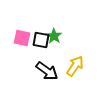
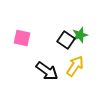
green star: moved 26 px right, 1 px up; rotated 21 degrees clockwise
black square: moved 25 px right; rotated 24 degrees clockwise
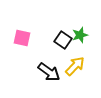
black square: moved 3 px left
yellow arrow: rotated 10 degrees clockwise
black arrow: moved 2 px right, 1 px down
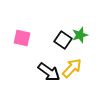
yellow arrow: moved 3 px left, 2 px down
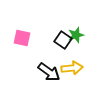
green star: moved 4 px left
yellow arrow: rotated 40 degrees clockwise
